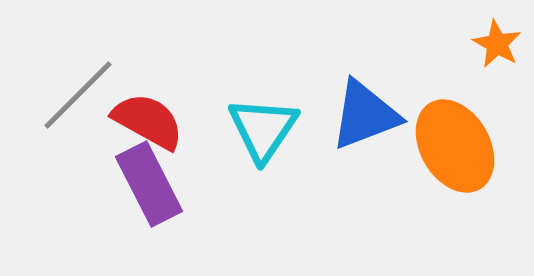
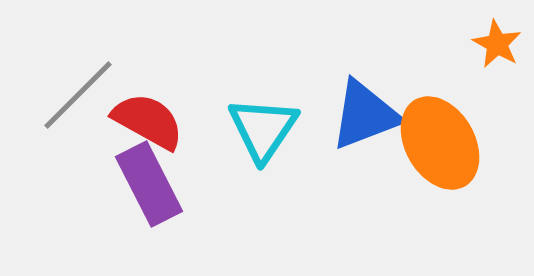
orange ellipse: moved 15 px left, 3 px up
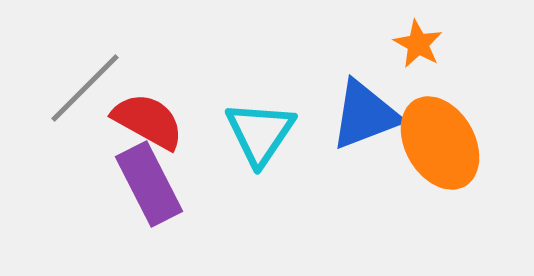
orange star: moved 79 px left
gray line: moved 7 px right, 7 px up
cyan triangle: moved 3 px left, 4 px down
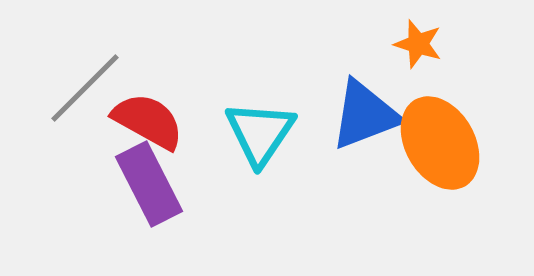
orange star: rotated 12 degrees counterclockwise
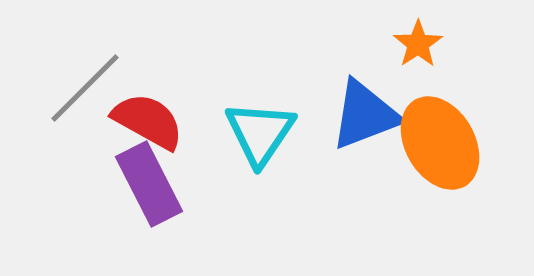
orange star: rotated 21 degrees clockwise
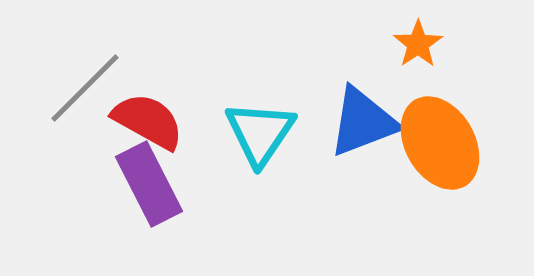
blue triangle: moved 2 px left, 7 px down
